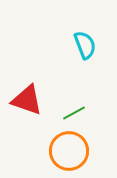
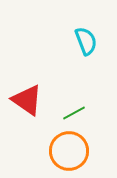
cyan semicircle: moved 1 px right, 4 px up
red triangle: rotated 16 degrees clockwise
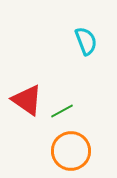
green line: moved 12 px left, 2 px up
orange circle: moved 2 px right
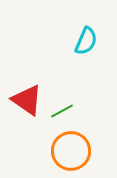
cyan semicircle: rotated 44 degrees clockwise
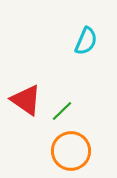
red triangle: moved 1 px left
green line: rotated 15 degrees counterclockwise
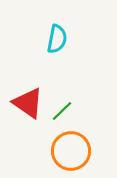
cyan semicircle: moved 29 px left, 2 px up; rotated 12 degrees counterclockwise
red triangle: moved 2 px right, 3 px down
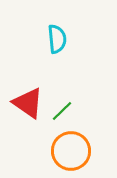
cyan semicircle: rotated 16 degrees counterclockwise
